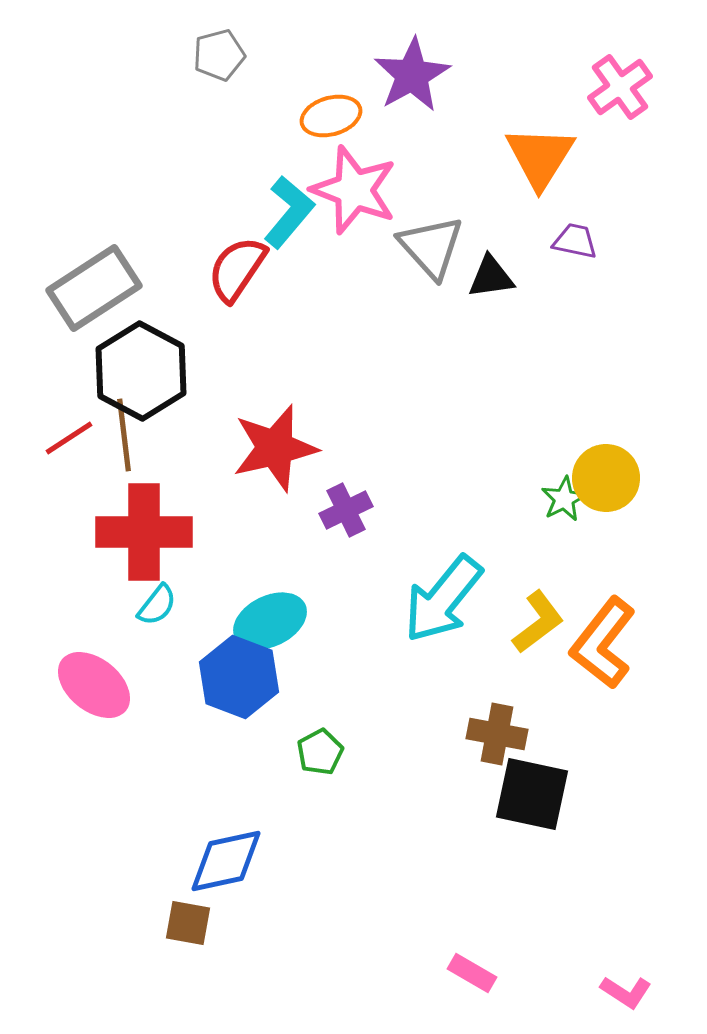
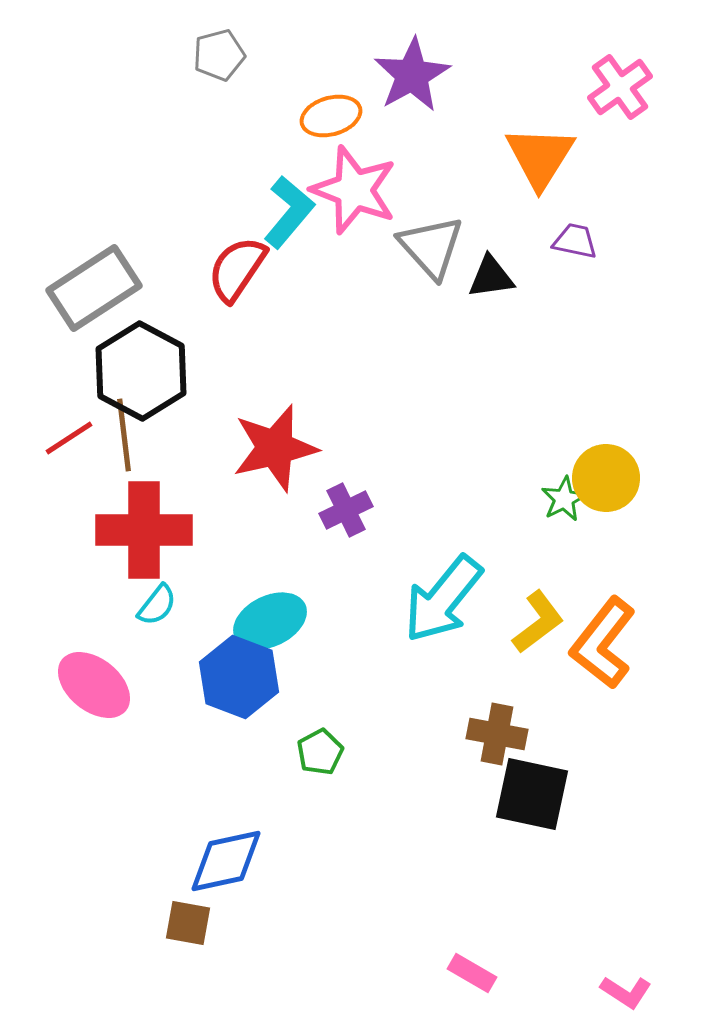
red cross: moved 2 px up
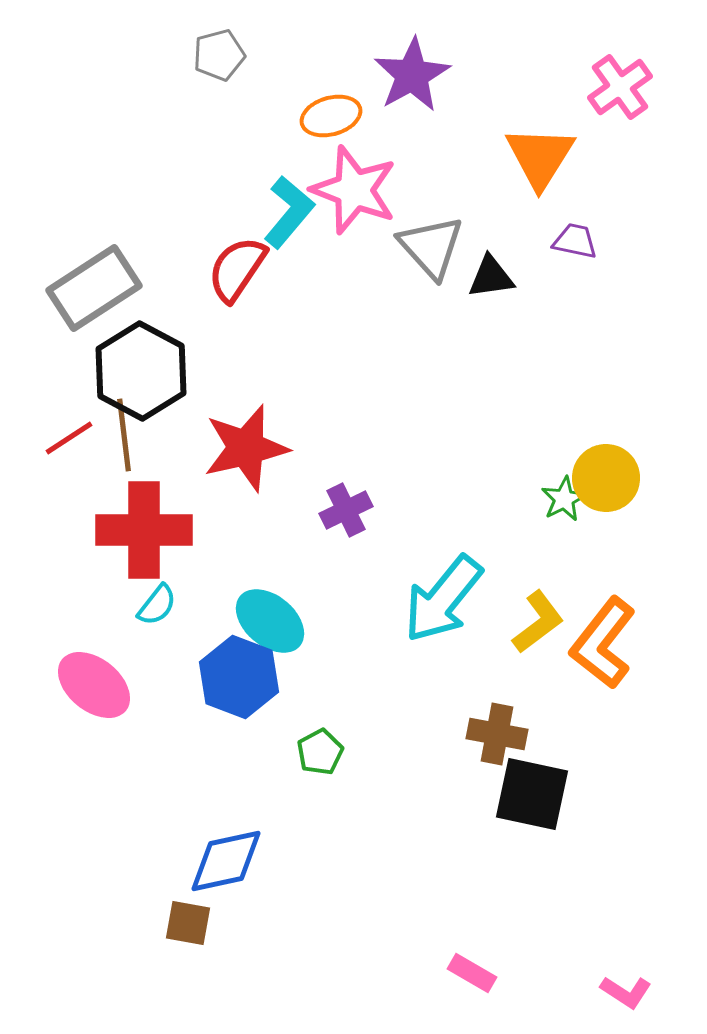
red star: moved 29 px left
cyan ellipse: rotated 66 degrees clockwise
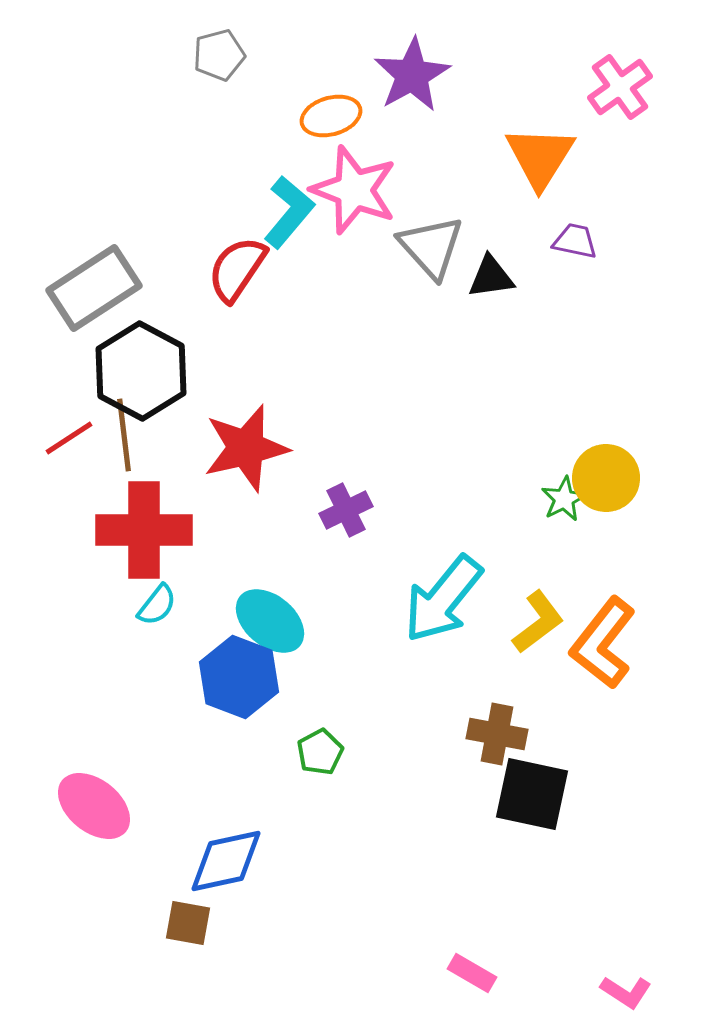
pink ellipse: moved 121 px down
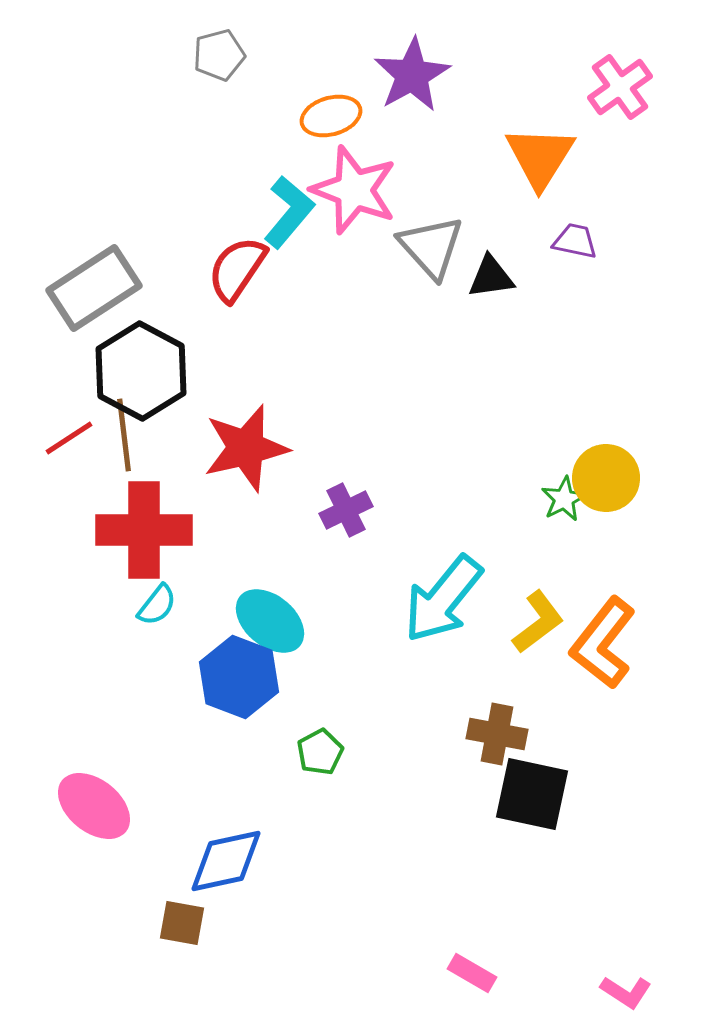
brown square: moved 6 px left
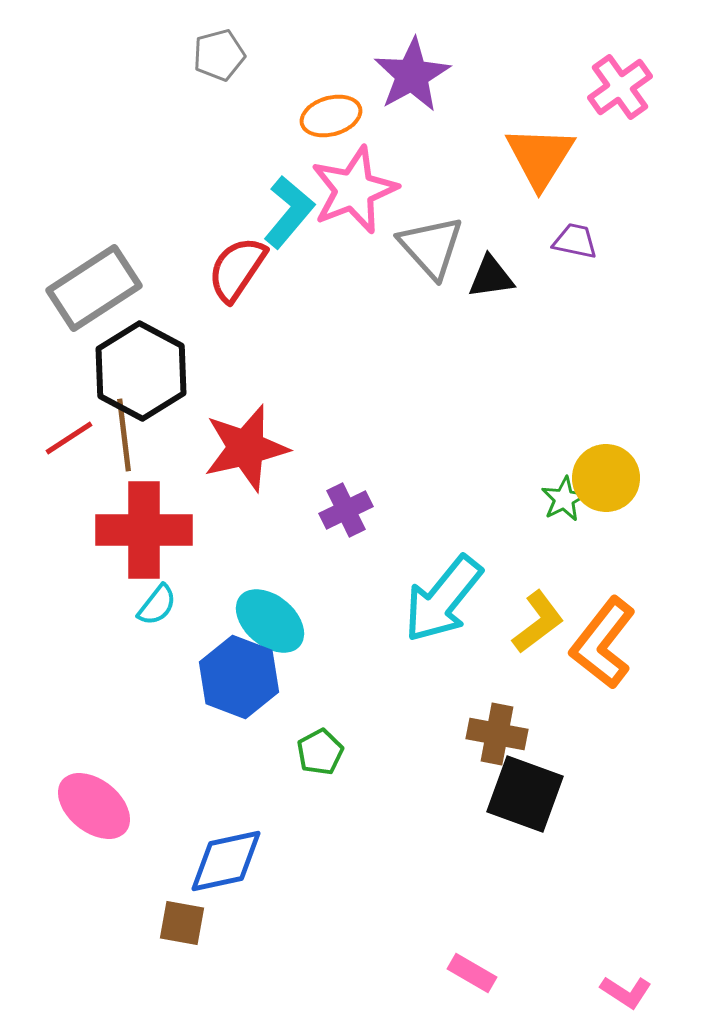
pink star: rotated 30 degrees clockwise
black square: moved 7 px left; rotated 8 degrees clockwise
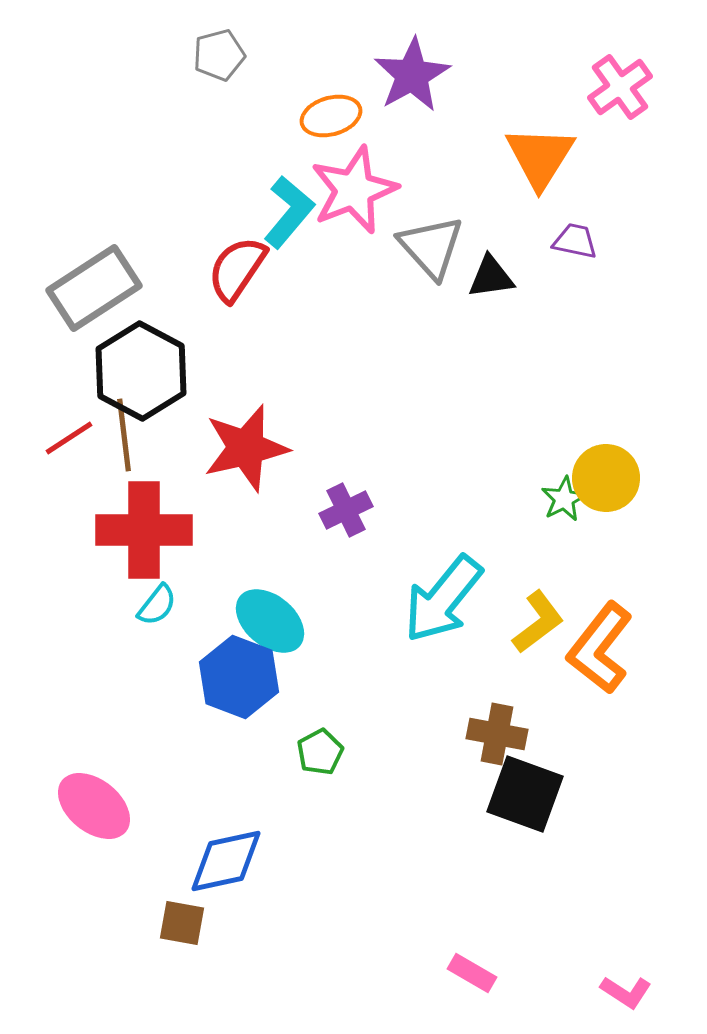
orange L-shape: moved 3 px left, 5 px down
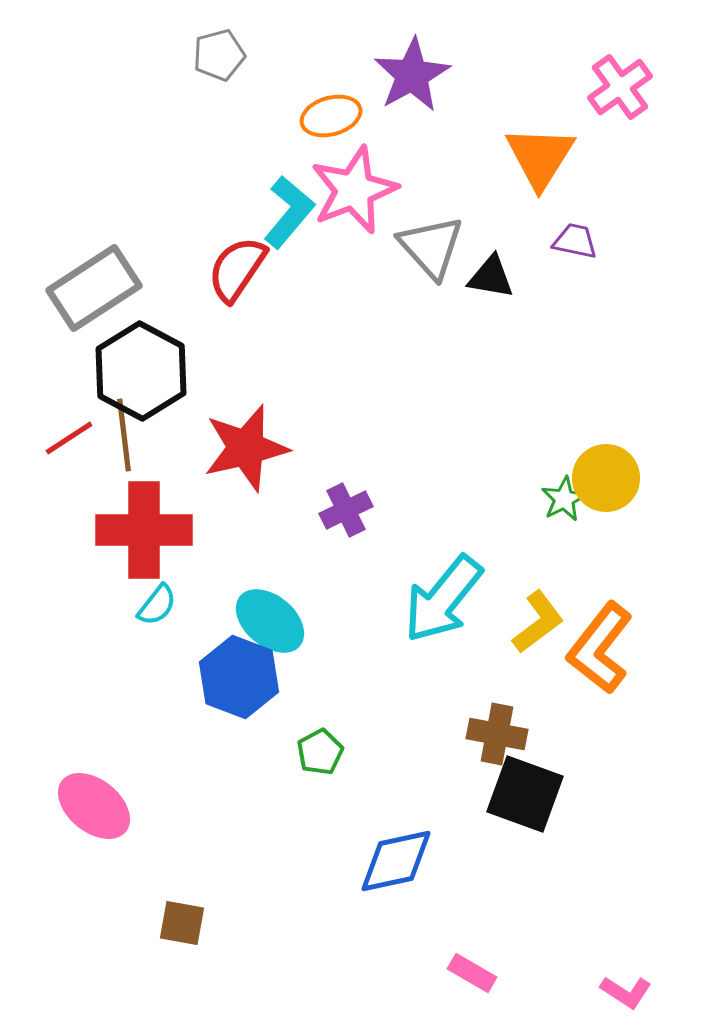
black triangle: rotated 18 degrees clockwise
blue diamond: moved 170 px right
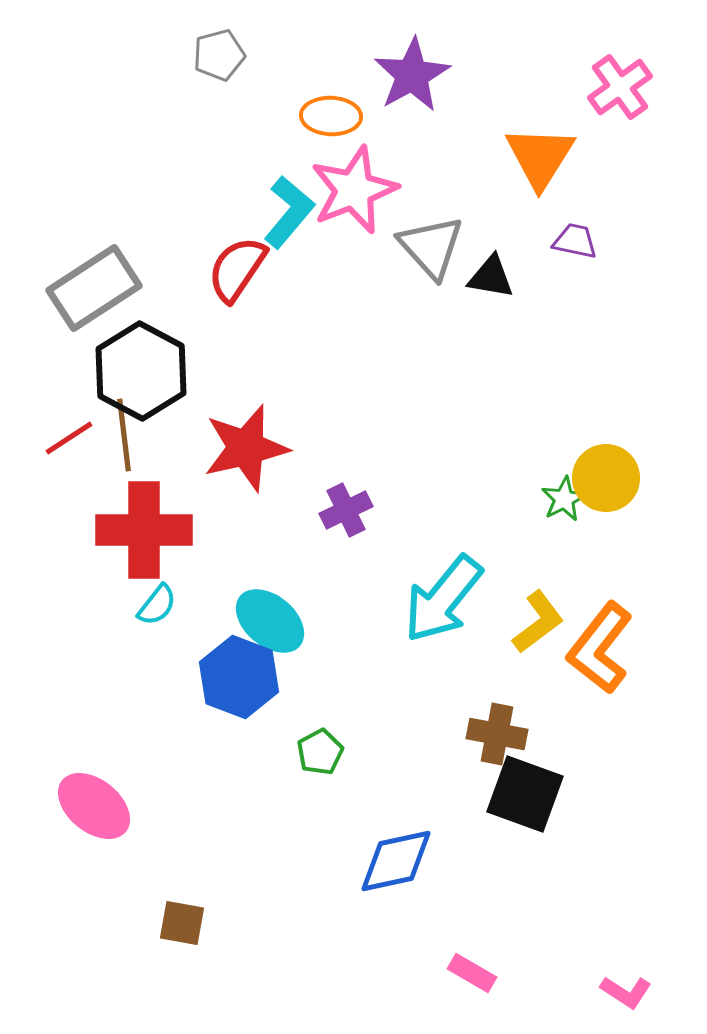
orange ellipse: rotated 18 degrees clockwise
